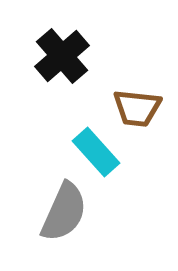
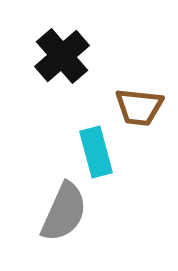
brown trapezoid: moved 2 px right, 1 px up
cyan rectangle: rotated 27 degrees clockwise
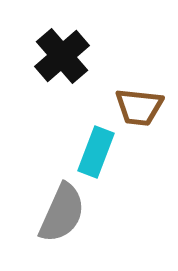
cyan rectangle: rotated 36 degrees clockwise
gray semicircle: moved 2 px left, 1 px down
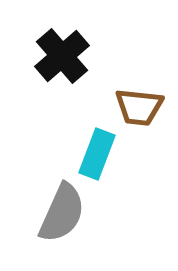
cyan rectangle: moved 1 px right, 2 px down
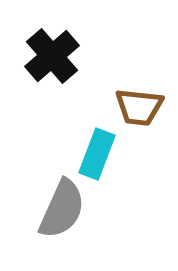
black cross: moved 10 px left
gray semicircle: moved 4 px up
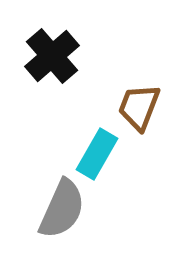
brown trapezoid: rotated 105 degrees clockwise
cyan rectangle: rotated 9 degrees clockwise
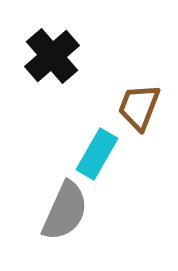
gray semicircle: moved 3 px right, 2 px down
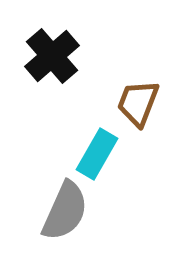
brown trapezoid: moved 1 px left, 4 px up
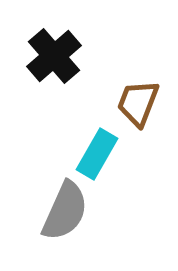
black cross: moved 2 px right
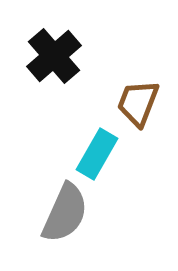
gray semicircle: moved 2 px down
